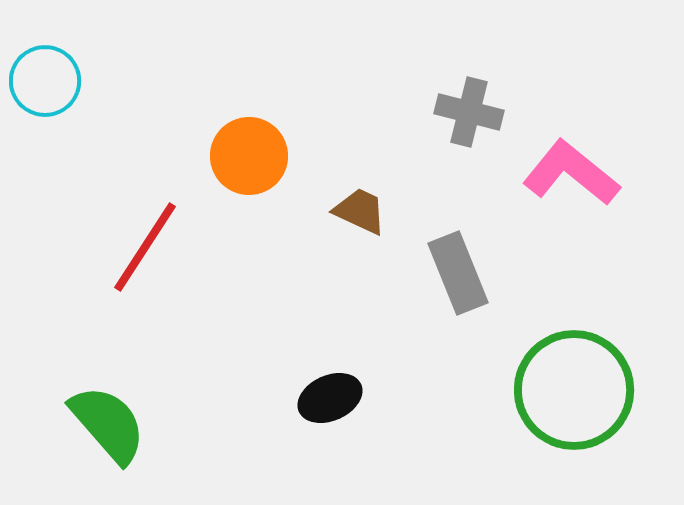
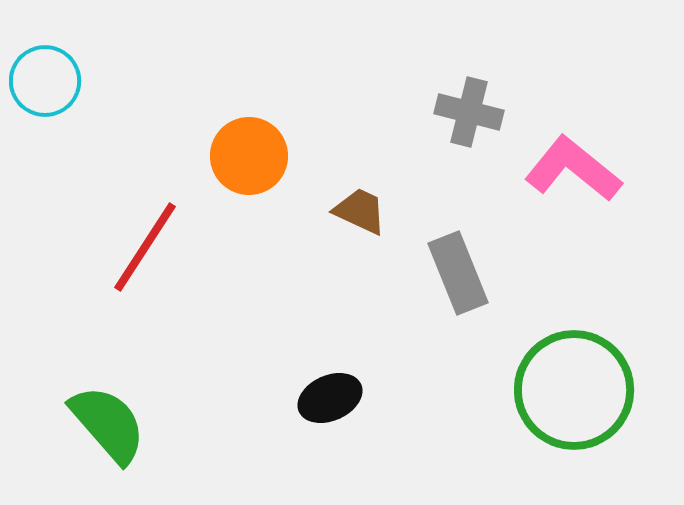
pink L-shape: moved 2 px right, 4 px up
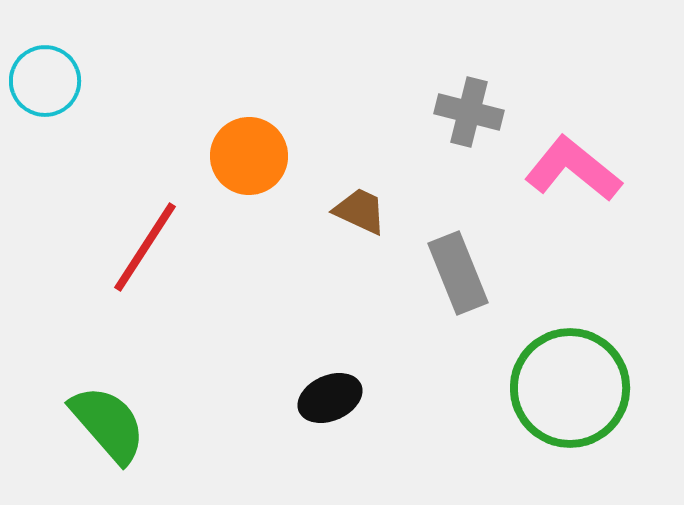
green circle: moved 4 px left, 2 px up
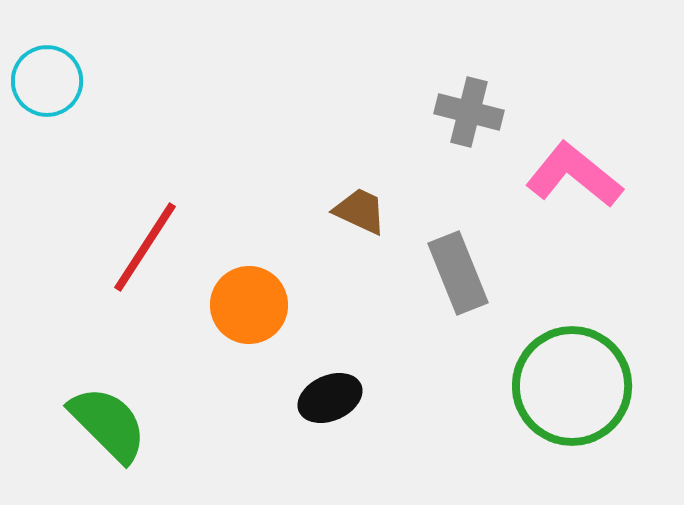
cyan circle: moved 2 px right
orange circle: moved 149 px down
pink L-shape: moved 1 px right, 6 px down
green circle: moved 2 px right, 2 px up
green semicircle: rotated 4 degrees counterclockwise
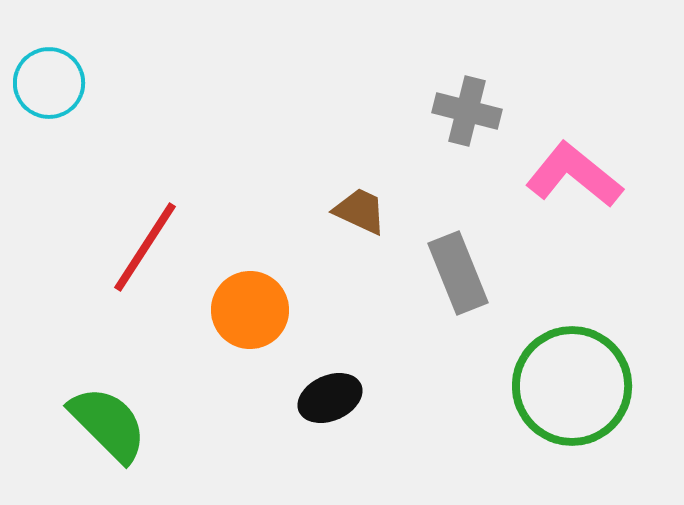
cyan circle: moved 2 px right, 2 px down
gray cross: moved 2 px left, 1 px up
orange circle: moved 1 px right, 5 px down
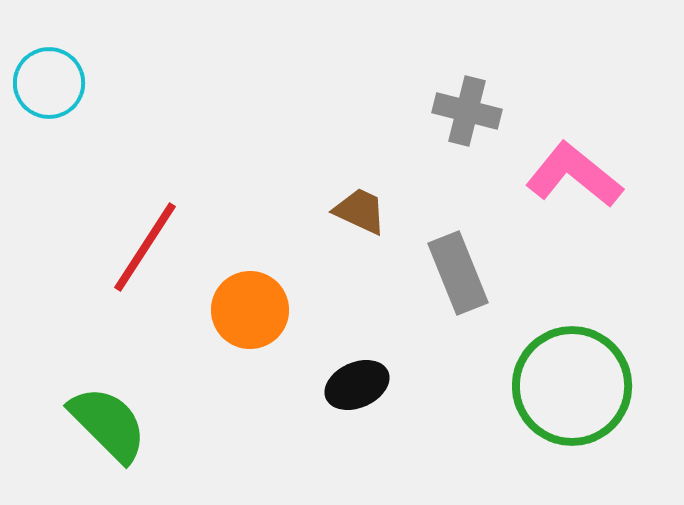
black ellipse: moved 27 px right, 13 px up
